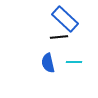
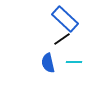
black line: moved 3 px right, 2 px down; rotated 30 degrees counterclockwise
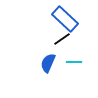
blue semicircle: rotated 36 degrees clockwise
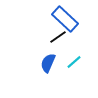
black line: moved 4 px left, 2 px up
cyan line: rotated 42 degrees counterclockwise
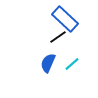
cyan line: moved 2 px left, 2 px down
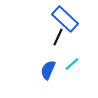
black line: rotated 30 degrees counterclockwise
blue semicircle: moved 7 px down
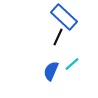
blue rectangle: moved 1 px left, 2 px up
blue semicircle: moved 3 px right, 1 px down
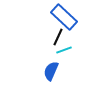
cyan line: moved 8 px left, 14 px up; rotated 21 degrees clockwise
